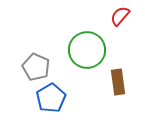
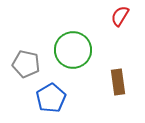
red semicircle: rotated 10 degrees counterclockwise
green circle: moved 14 px left
gray pentagon: moved 10 px left, 3 px up; rotated 12 degrees counterclockwise
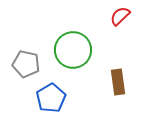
red semicircle: rotated 15 degrees clockwise
